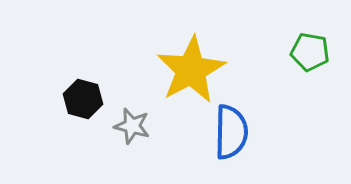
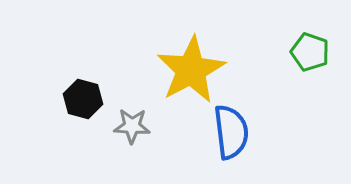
green pentagon: rotated 9 degrees clockwise
gray star: rotated 12 degrees counterclockwise
blue semicircle: rotated 8 degrees counterclockwise
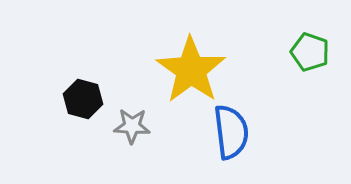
yellow star: rotated 8 degrees counterclockwise
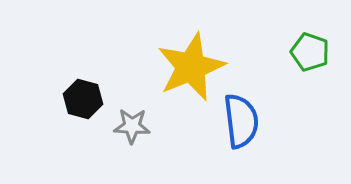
yellow star: moved 3 px up; rotated 14 degrees clockwise
blue semicircle: moved 10 px right, 11 px up
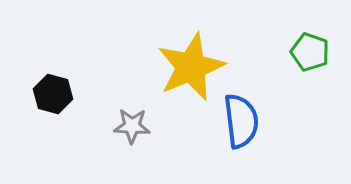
black hexagon: moved 30 px left, 5 px up
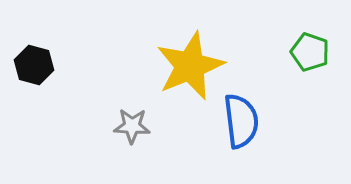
yellow star: moved 1 px left, 1 px up
black hexagon: moved 19 px left, 29 px up
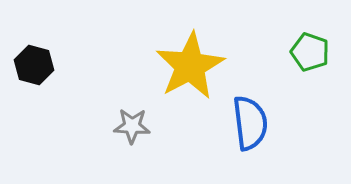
yellow star: rotated 6 degrees counterclockwise
blue semicircle: moved 9 px right, 2 px down
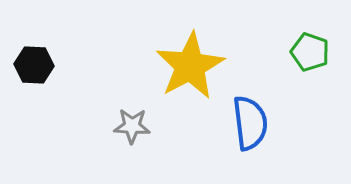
black hexagon: rotated 12 degrees counterclockwise
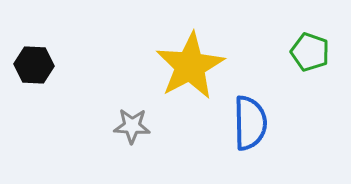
blue semicircle: rotated 6 degrees clockwise
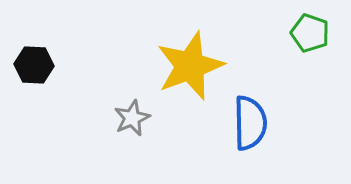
green pentagon: moved 19 px up
yellow star: rotated 8 degrees clockwise
gray star: moved 8 px up; rotated 27 degrees counterclockwise
